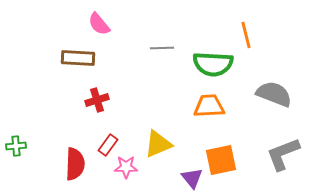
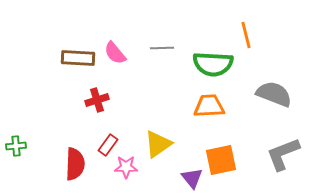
pink semicircle: moved 16 px right, 29 px down
yellow triangle: rotated 12 degrees counterclockwise
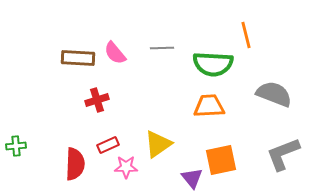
red rectangle: rotated 30 degrees clockwise
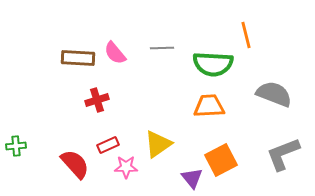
orange square: rotated 16 degrees counterclockwise
red semicircle: rotated 44 degrees counterclockwise
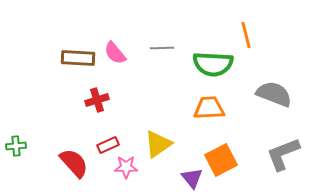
orange trapezoid: moved 2 px down
red semicircle: moved 1 px left, 1 px up
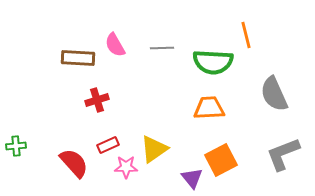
pink semicircle: moved 8 px up; rotated 10 degrees clockwise
green semicircle: moved 2 px up
gray semicircle: rotated 135 degrees counterclockwise
yellow triangle: moved 4 px left, 5 px down
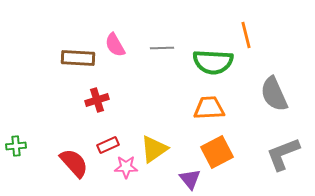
orange square: moved 4 px left, 8 px up
purple triangle: moved 2 px left, 1 px down
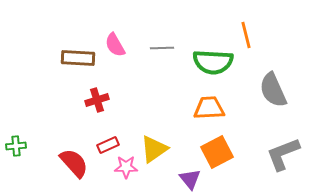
gray semicircle: moved 1 px left, 4 px up
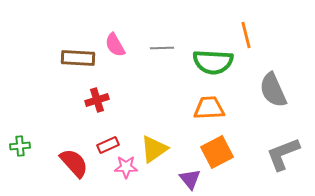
green cross: moved 4 px right
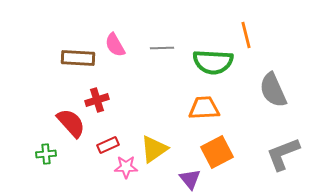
orange trapezoid: moved 5 px left
green cross: moved 26 px right, 8 px down
red semicircle: moved 3 px left, 40 px up
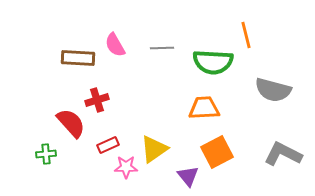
gray semicircle: rotated 51 degrees counterclockwise
gray L-shape: rotated 48 degrees clockwise
purple triangle: moved 2 px left, 3 px up
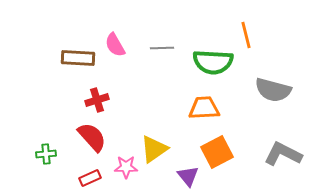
red semicircle: moved 21 px right, 14 px down
red rectangle: moved 18 px left, 33 px down
